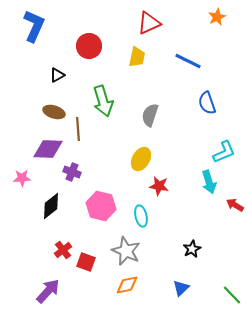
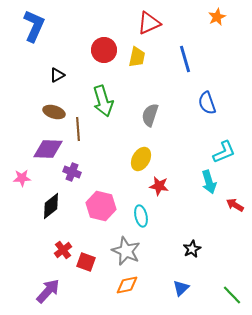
red circle: moved 15 px right, 4 px down
blue line: moved 3 px left, 2 px up; rotated 48 degrees clockwise
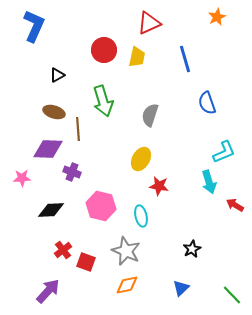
black diamond: moved 4 px down; rotated 36 degrees clockwise
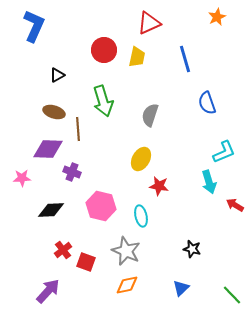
black star: rotated 30 degrees counterclockwise
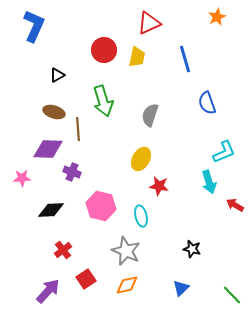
red square: moved 17 px down; rotated 36 degrees clockwise
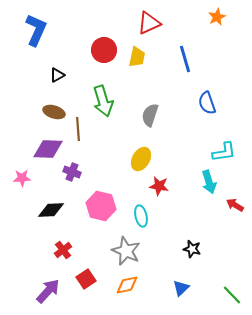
blue L-shape: moved 2 px right, 4 px down
cyan L-shape: rotated 15 degrees clockwise
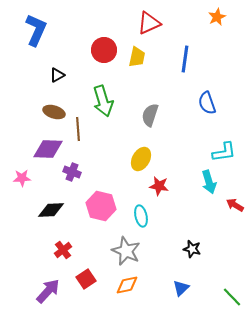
blue line: rotated 24 degrees clockwise
green line: moved 2 px down
